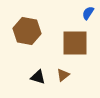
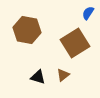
brown hexagon: moved 1 px up
brown square: rotated 32 degrees counterclockwise
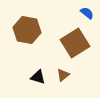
blue semicircle: moved 1 px left; rotated 96 degrees clockwise
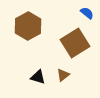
brown hexagon: moved 1 px right, 4 px up; rotated 20 degrees clockwise
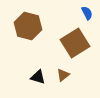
blue semicircle: rotated 24 degrees clockwise
brown hexagon: rotated 16 degrees counterclockwise
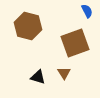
blue semicircle: moved 2 px up
brown square: rotated 12 degrees clockwise
brown triangle: moved 1 px right, 2 px up; rotated 24 degrees counterclockwise
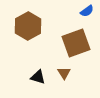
blue semicircle: rotated 80 degrees clockwise
brown hexagon: rotated 16 degrees clockwise
brown square: moved 1 px right
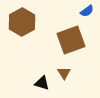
brown hexagon: moved 6 px left, 4 px up
brown square: moved 5 px left, 3 px up
black triangle: moved 4 px right, 6 px down
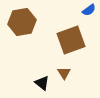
blue semicircle: moved 2 px right, 1 px up
brown hexagon: rotated 20 degrees clockwise
black triangle: rotated 21 degrees clockwise
